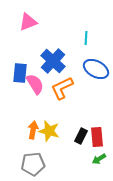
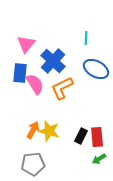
pink triangle: moved 2 px left, 22 px down; rotated 30 degrees counterclockwise
orange arrow: rotated 18 degrees clockwise
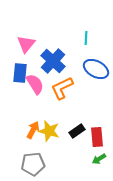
black rectangle: moved 4 px left, 5 px up; rotated 28 degrees clockwise
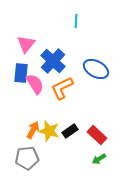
cyan line: moved 10 px left, 17 px up
blue rectangle: moved 1 px right
black rectangle: moved 7 px left
red rectangle: moved 2 px up; rotated 42 degrees counterclockwise
gray pentagon: moved 6 px left, 6 px up
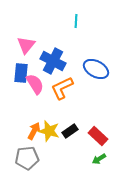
pink triangle: moved 1 px down
blue cross: rotated 15 degrees counterclockwise
orange arrow: moved 1 px right, 1 px down
red rectangle: moved 1 px right, 1 px down
